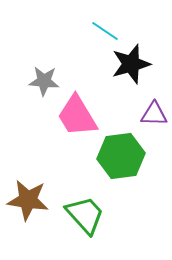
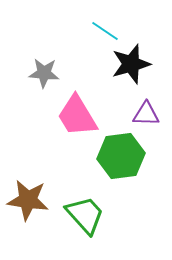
gray star: moved 8 px up
purple triangle: moved 8 px left
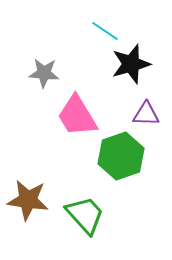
green hexagon: rotated 12 degrees counterclockwise
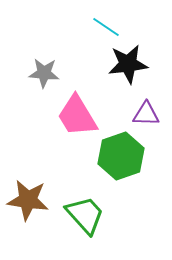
cyan line: moved 1 px right, 4 px up
black star: moved 3 px left; rotated 9 degrees clockwise
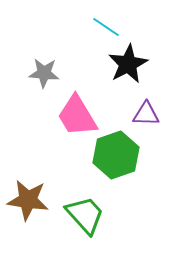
black star: rotated 21 degrees counterclockwise
green hexagon: moved 5 px left, 1 px up
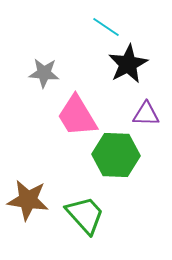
green hexagon: rotated 21 degrees clockwise
